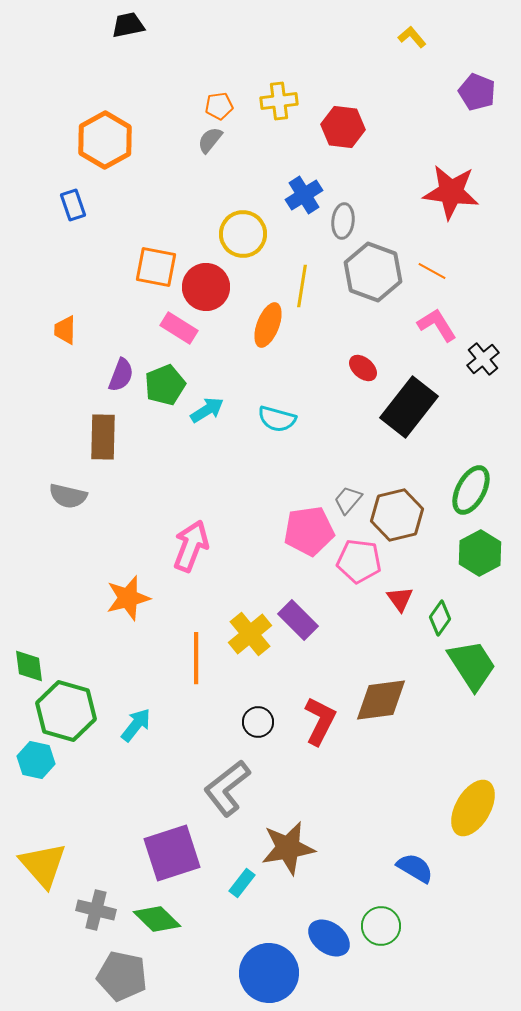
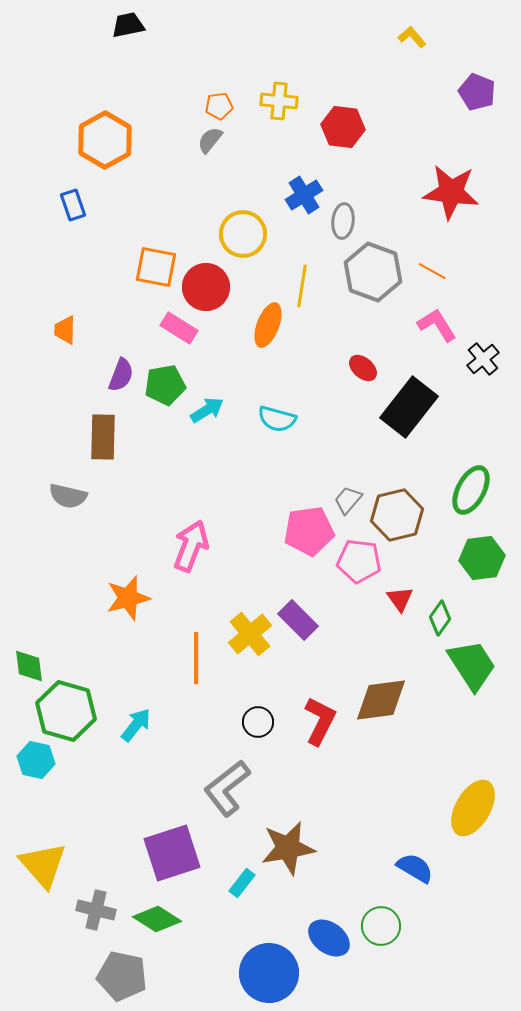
yellow cross at (279, 101): rotated 12 degrees clockwise
green pentagon at (165, 385): rotated 12 degrees clockwise
green hexagon at (480, 553): moved 2 px right, 5 px down; rotated 21 degrees clockwise
green diamond at (157, 919): rotated 12 degrees counterclockwise
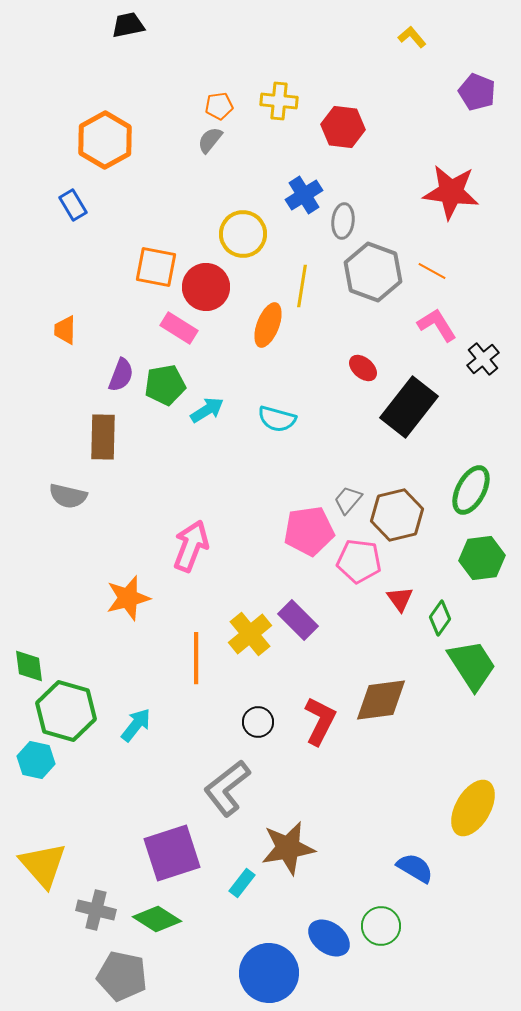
blue rectangle at (73, 205): rotated 12 degrees counterclockwise
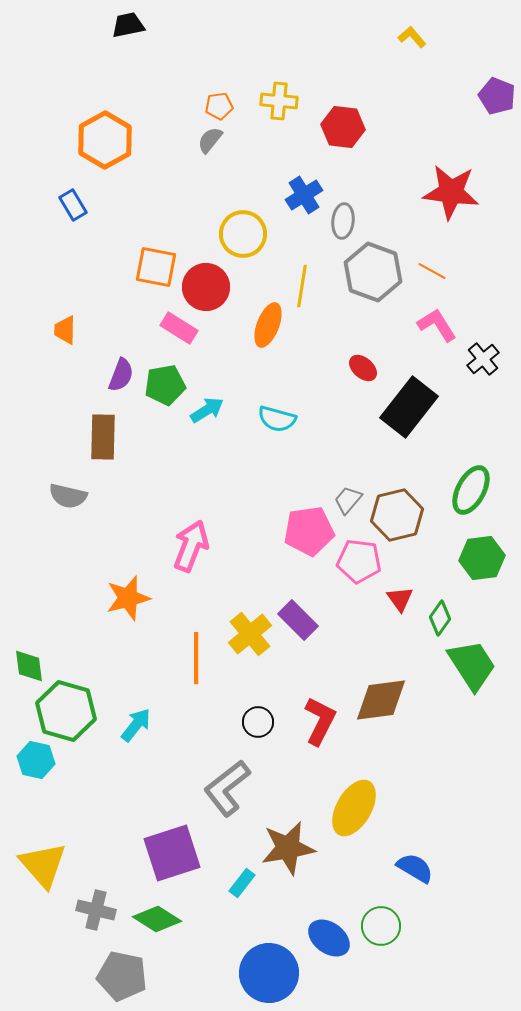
purple pentagon at (477, 92): moved 20 px right, 4 px down
yellow ellipse at (473, 808): moved 119 px left
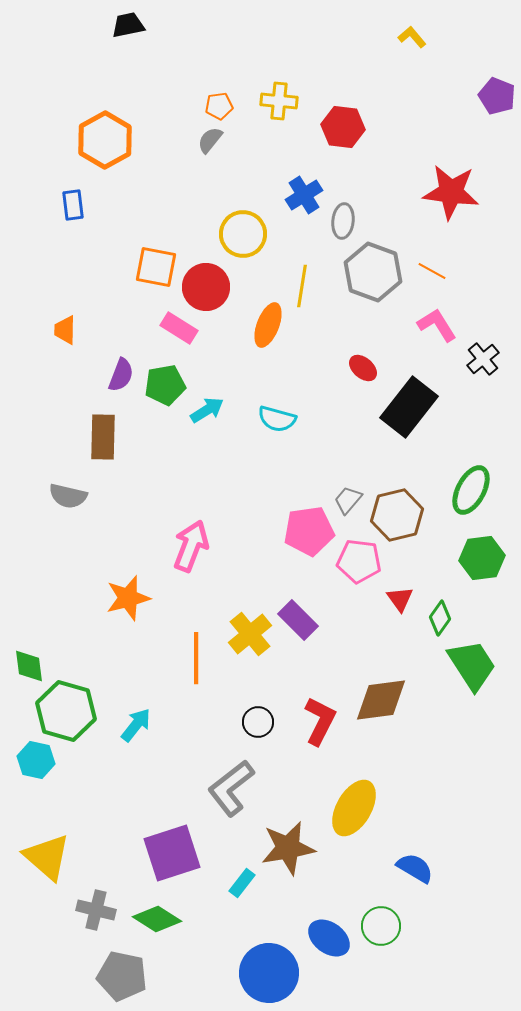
blue rectangle at (73, 205): rotated 24 degrees clockwise
gray L-shape at (227, 788): moved 4 px right
yellow triangle at (43, 865): moved 4 px right, 8 px up; rotated 8 degrees counterclockwise
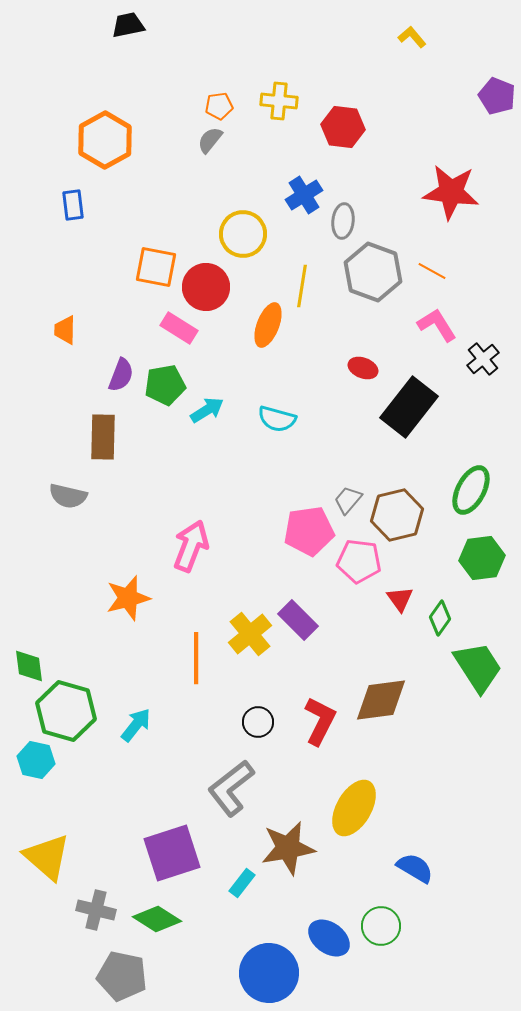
red ellipse at (363, 368): rotated 20 degrees counterclockwise
green trapezoid at (472, 665): moved 6 px right, 2 px down
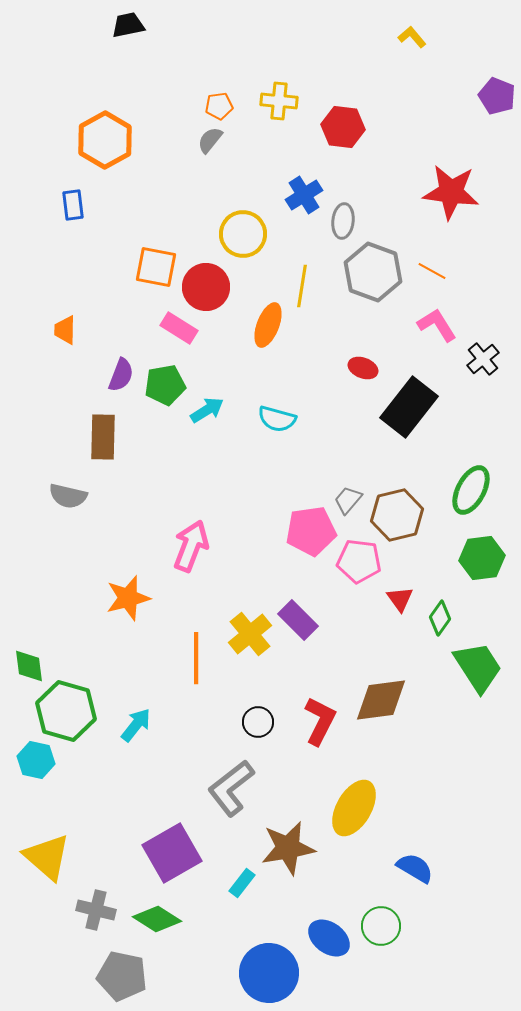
pink pentagon at (309, 531): moved 2 px right
purple square at (172, 853): rotated 12 degrees counterclockwise
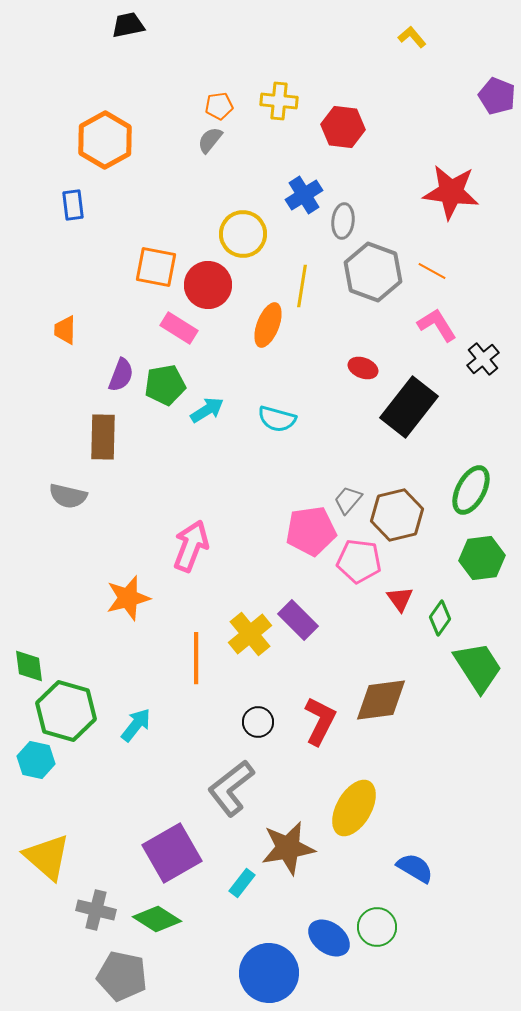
red circle at (206, 287): moved 2 px right, 2 px up
green circle at (381, 926): moved 4 px left, 1 px down
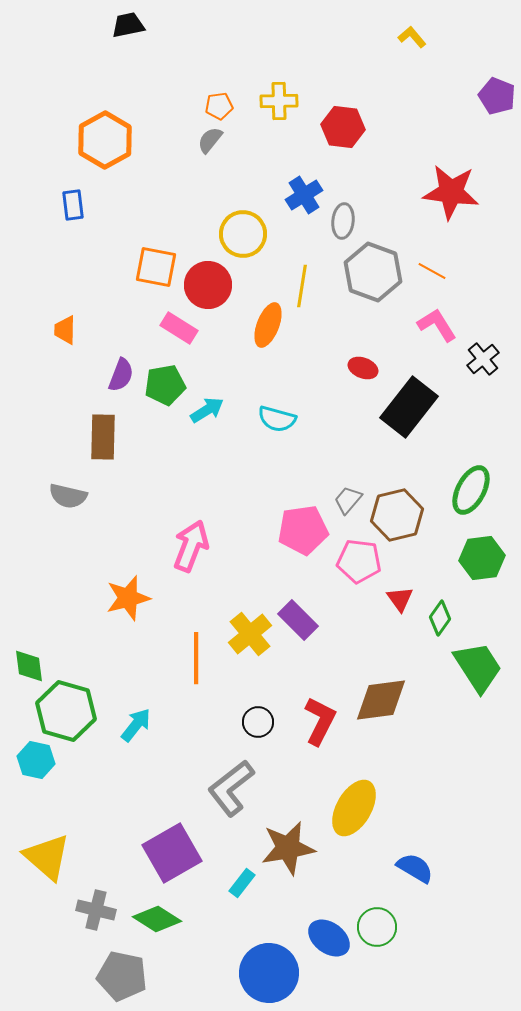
yellow cross at (279, 101): rotated 6 degrees counterclockwise
pink pentagon at (311, 531): moved 8 px left, 1 px up
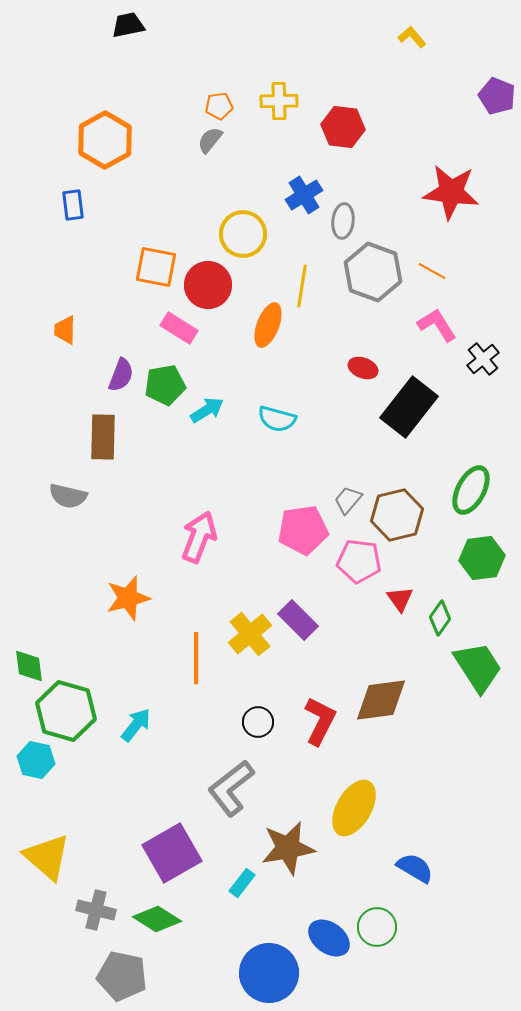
pink arrow at (191, 546): moved 8 px right, 9 px up
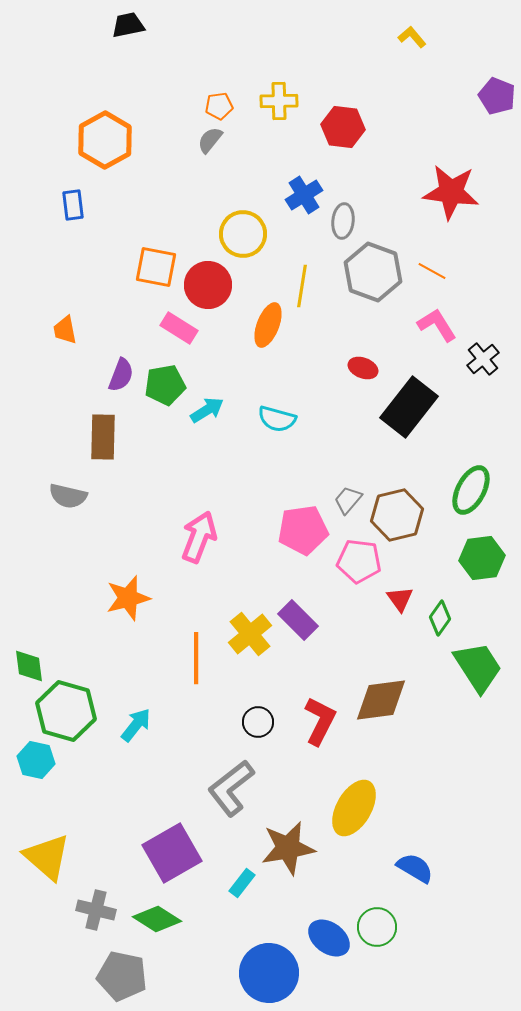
orange trapezoid at (65, 330): rotated 12 degrees counterclockwise
